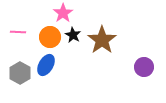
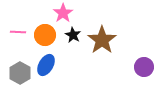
orange circle: moved 5 px left, 2 px up
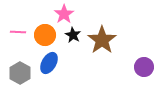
pink star: moved 1 px right, 1 px down
blue ellipse: moved 3 px right, 2 px up
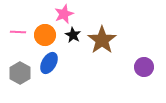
pink star: rotated 12 degrees clockwise
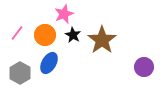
pink line: moved 1 px left, 1 px down; rotated 56 degrees counterclockwise
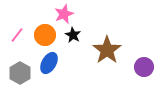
pink line: moved 2 px down
brown star: moved 5 px right, 10 px down
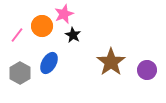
orange circle: moved 3 px left, 9 px up
brown star: moved 4 px right, 12 px down
purple circle: moved 3 px right, 3 px down
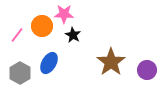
pink star: rotated 24 degrees clockwise
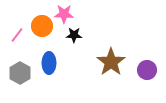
black star: moved 1 px right; rotated 28 degrees counterclockwise
blue ellipse: rotated 30 degrees counterclockwise
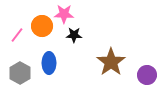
purple circle: moved 5 px down
